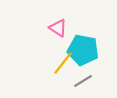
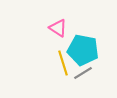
yellow line: rotated 55 degrees counterclockwise
gray line: moved 8 px up
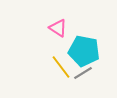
cyan pentagon: moved 1 px right, 1 px down
yellow line: moved 2 px left, 4 px down; rotated 20 degrees counterclockwise
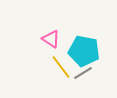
pink triangle: moved 7 px left, 11 px down
